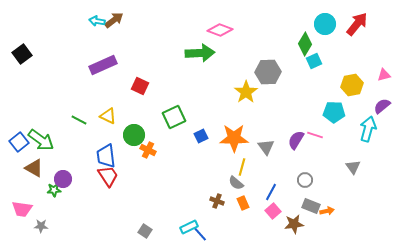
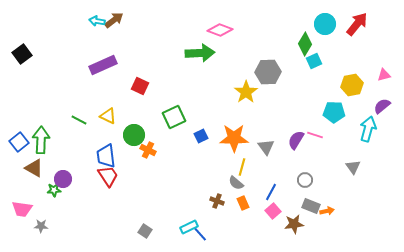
green arrow at (41, 140): rotated 124 degrees counterclockwise
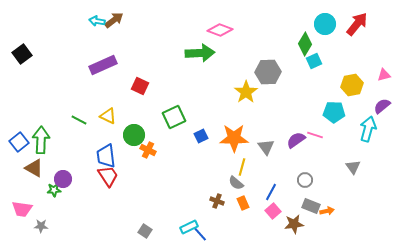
purple semicircle at (296, 140): rotated 24 degrees clockwise
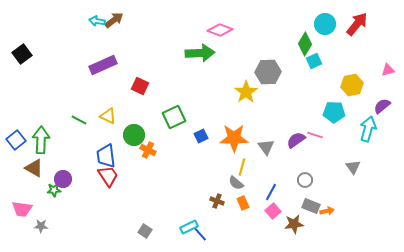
pink triangle at (384, 75): moved 4 px right, 5 px up
blue square at (19, 142): moved 3 px left, 2 px up
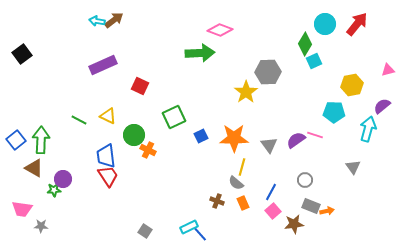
gray triangle at (266, 147): moved 3 px right, 2 px up
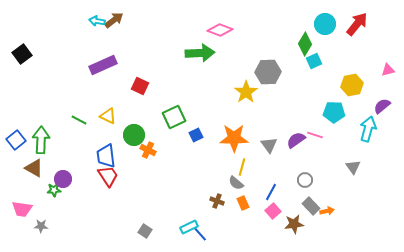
blue square at (201, 136): moved 5 px left, 1 px up
gray rectangle at (311, 206): rotated 24 degrees clockwise
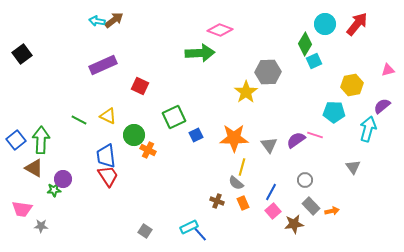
orange arrow at (327, 211): moved 5 px right
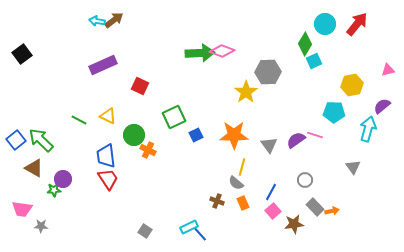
pink diamond at (220, 30): moved 2 px right, 21 px down
orange star at (234, 138): moved 3 px up
green arrow at (41, 140): rotated 48 degrees counterclockwise
red trapezoid at (108, 176): moved 3 px down
gray rectangle at (311, 206): moved 4 px right, 1 px down
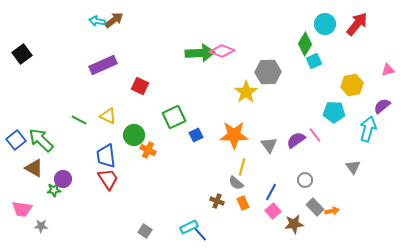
pink line at (315, 135): rotated 35 degrees clockwise
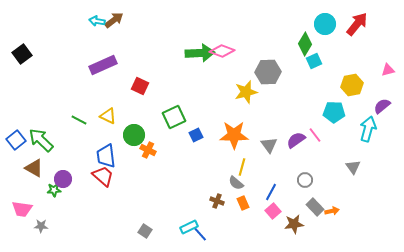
yellow star at (246, 92): rotated 20 degrees clockwise
red trapezoid at (108, 179): moved 5 px left, 3 px up; rotated 15 degrees counterclockwise
